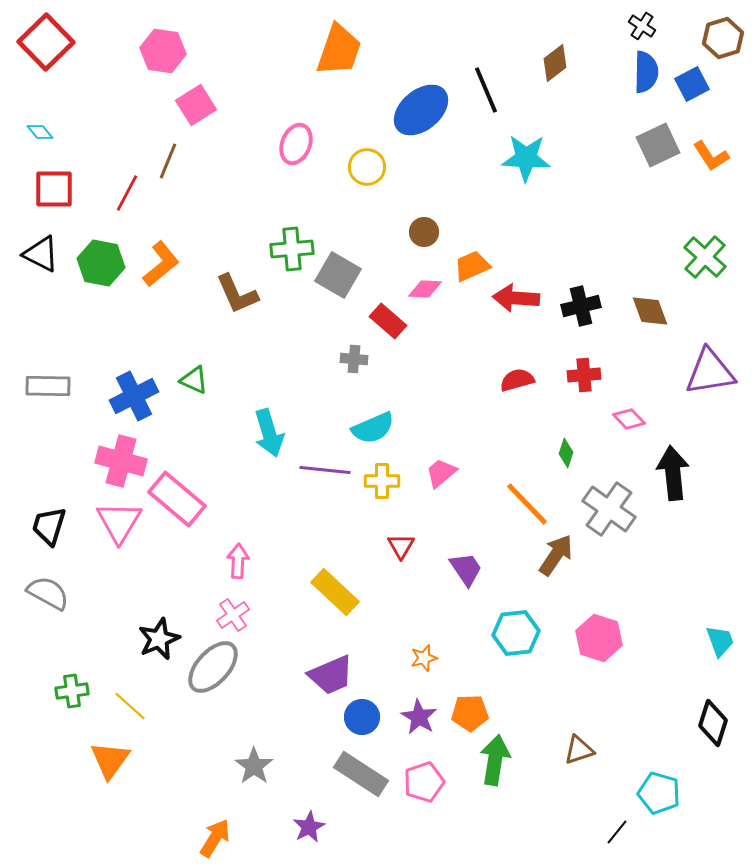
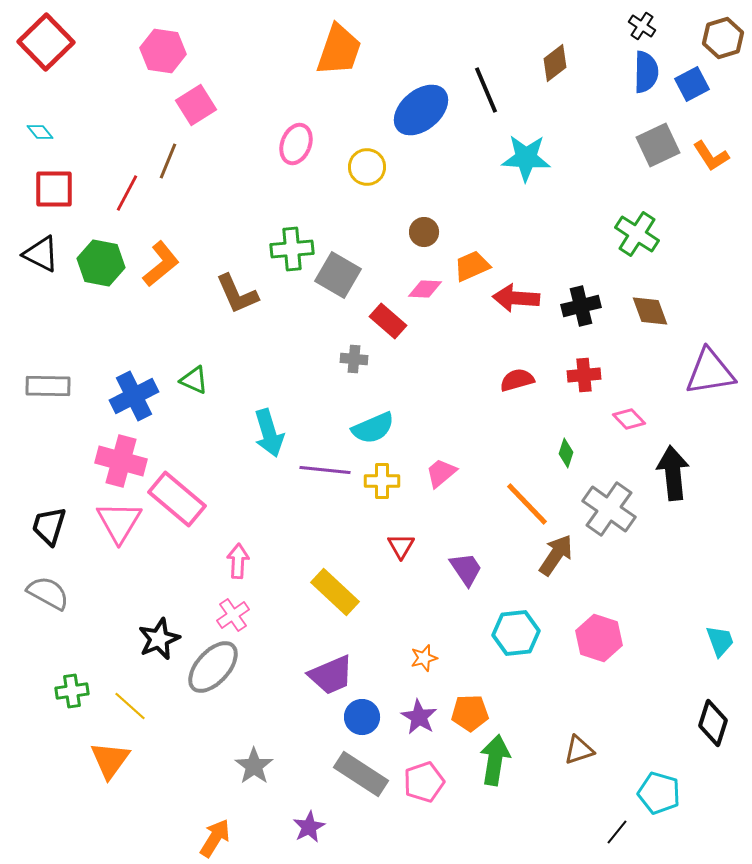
green cross at (705, 257): moved 68 px left, 23 px up; rotated 9 degrees counterclockwise
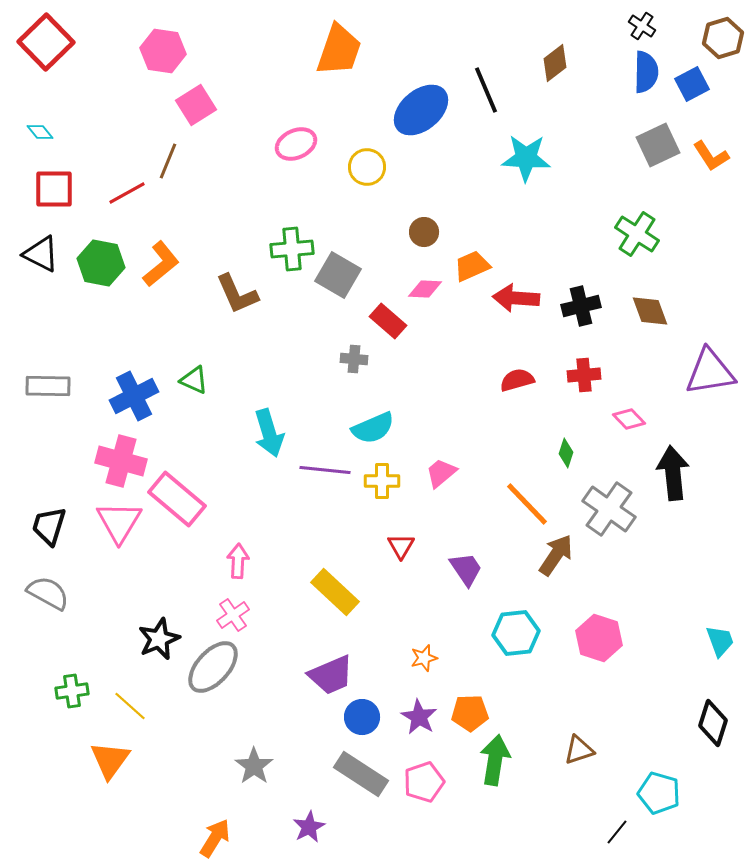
pink ellipse at (296, 144): rotated 45 degrees clockwise
red line at (127, 193): rotated 33 degrees clockwise
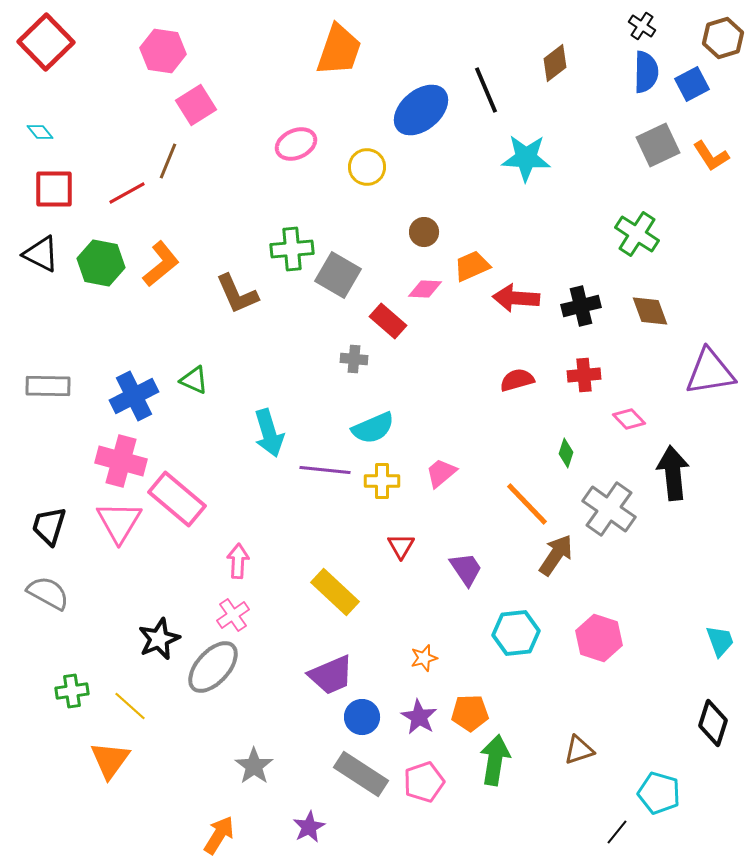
orange arrow at (215, 838): moved 4 px right, 3 px up
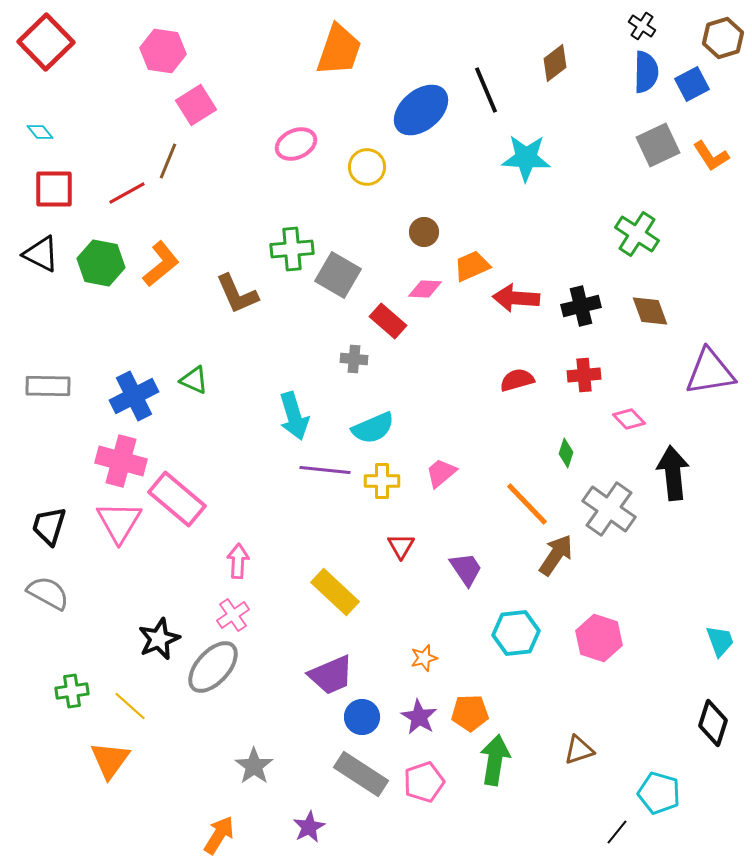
cyan arrow at (269, 433): moved 25 px right, 17 px up
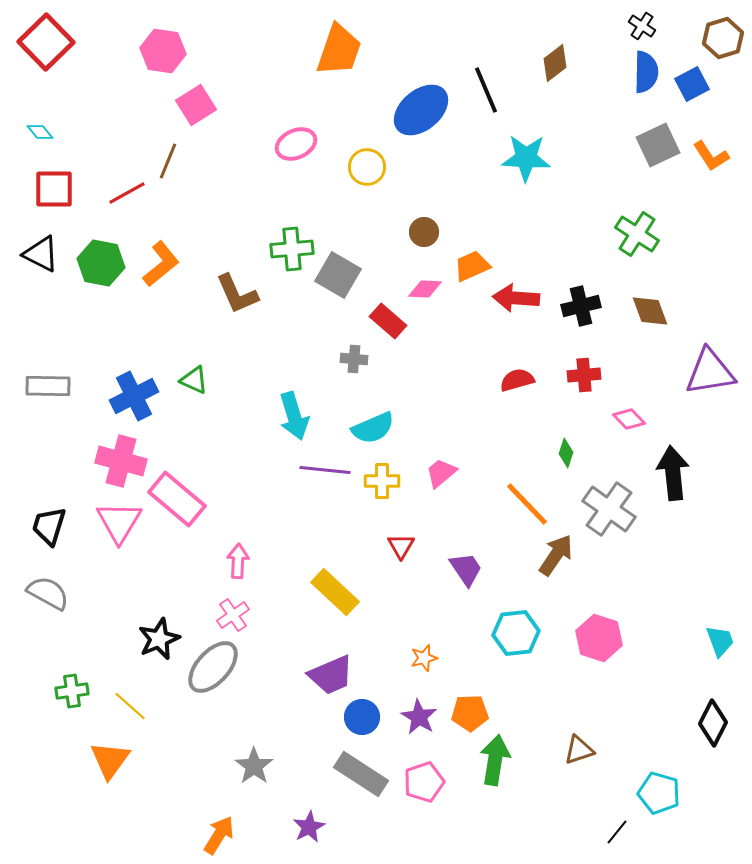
black diamond at (713, 723): rotated 9 degrees clockwise
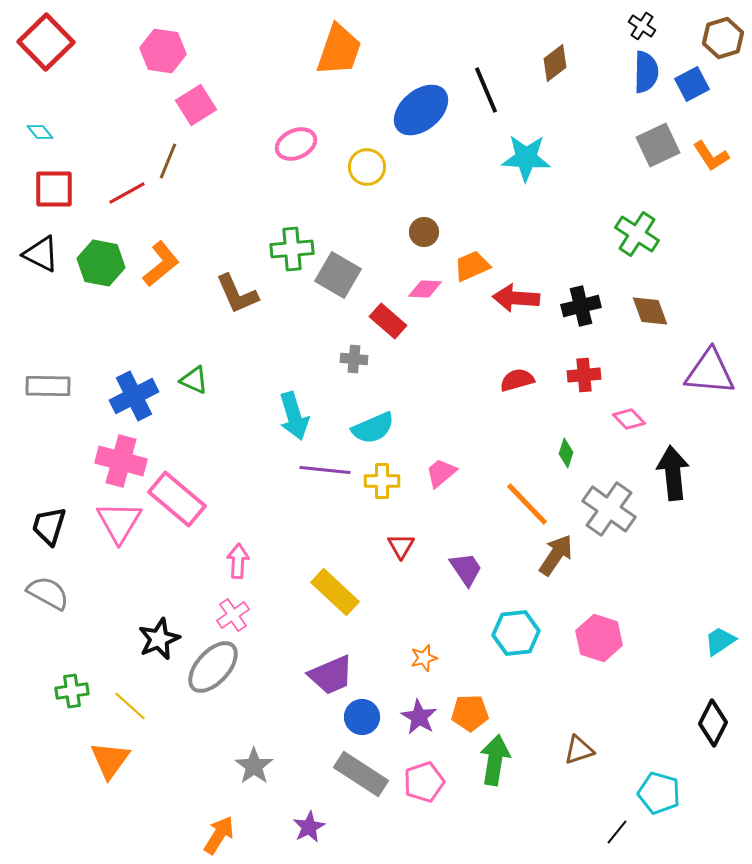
purple triangle at (710, 372): rotated 14 degrees clockwise
cyan trapezoid at (720, 641): rotated 104 degrees counterclockwise
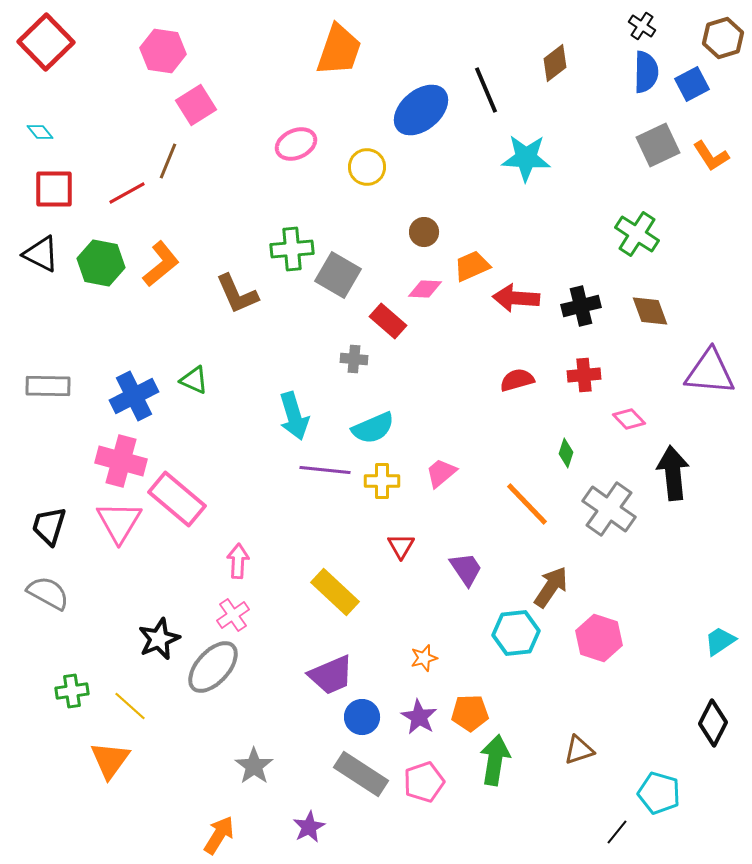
brown arrow at (556, 555): moved 5 px left, 32 px down
